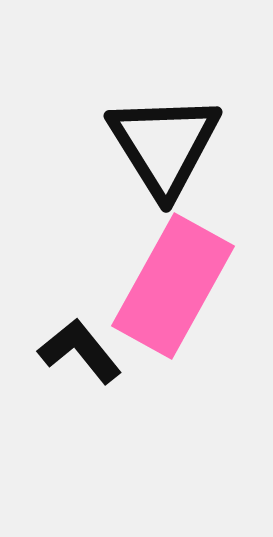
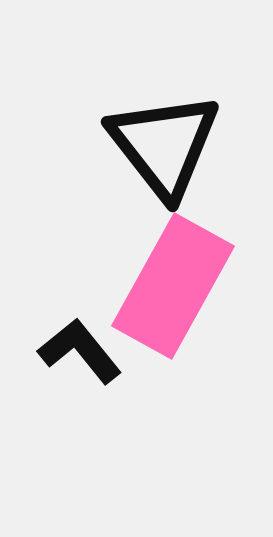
black triangle: rotated 6 degrees counterclockwise
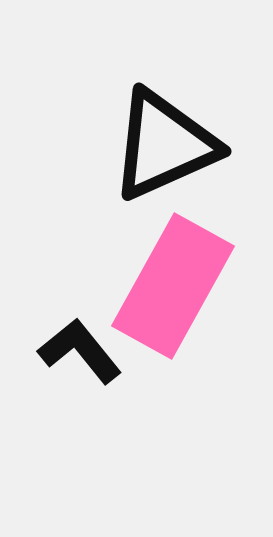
black triangle: rotated 44 degrees clockwise
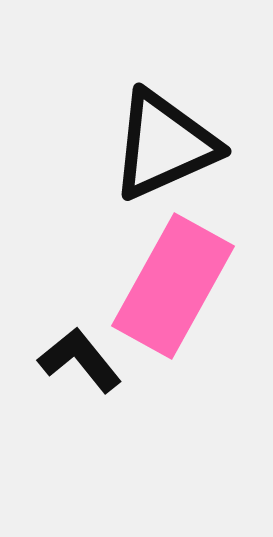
black L-shape: moved 9 px down
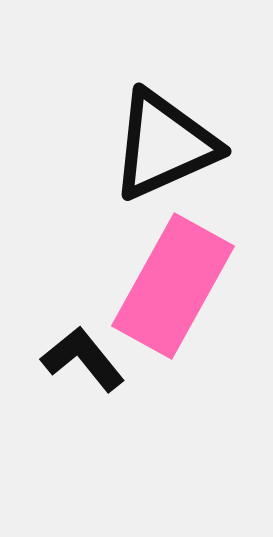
black L-shape: moved 3 px right, 1 px up
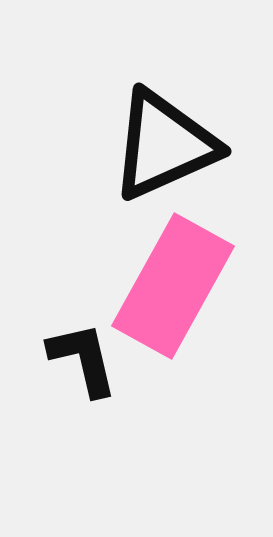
black L-shape: rotated 26 degrees clockwise
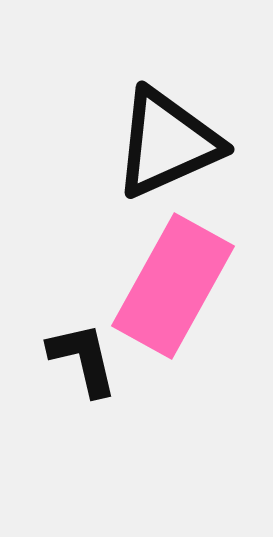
black triangle: moved 3 px right, 2 px up
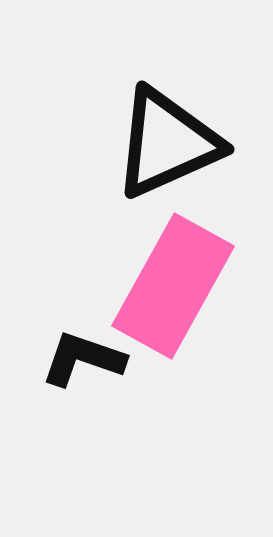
black L-shape: rotated 58 degrees counterclockwise
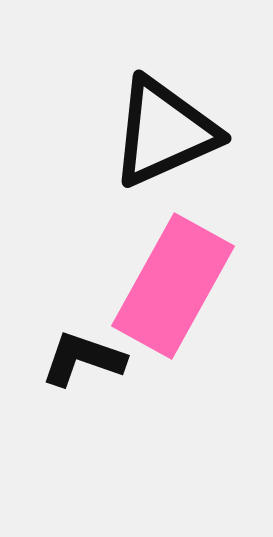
black triangle: moved 3 px left, 11 px up
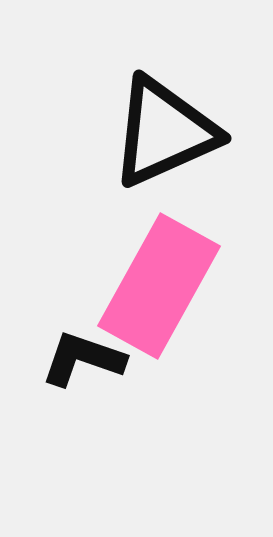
pink rectangle: moved 14 px left
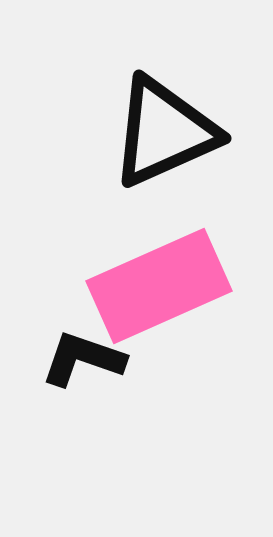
pink rectangle: rotated 37 degrees clockwise
